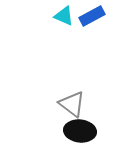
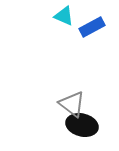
blue rectangle: moved 11 px down
black ellipse: moved 2 px right, 6 px up; rotated 8 degrees clockwise
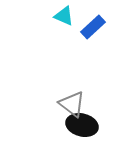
blue rectangle: moved 1 px right; rotated 15 degrees counterclockwise
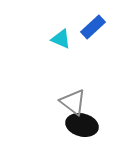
cyan triangle: moved 3 px left, 23 px down
gray triangle: moved 1 px right, 2 px up
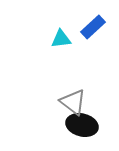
cyan triangle: rotated 30 degrees counterclockwise
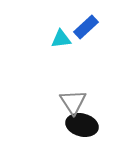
blue rectangle: moved 7 px left
gray triangle: rotated 20 degrees clockwise
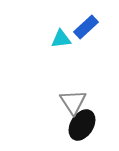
black ellipse: rotated 72 degrees counterclockwise
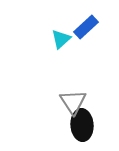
cyan triangle: rotated 35 degrees counterclockwise
black ellipse: rotated 36 degrees counterclockwise
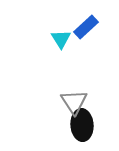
cyan triangle: rotated 20 degrees counterclockwise
gray triangle: moved 1 px right
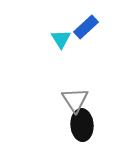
gray triangle: moved 1 px right, 2 px up
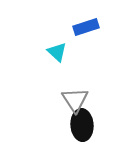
blue rectangle: rotated 25 degrees clockwise
cyan triangle: moved 4 px left, 13 px down; rotated 15 degrees counterclockwise
